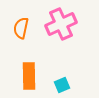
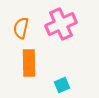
orange rectangle: moved 13 px up
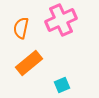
pink cross: moved 4 px up
orange rectangle: rotated 52 degrees clockwise
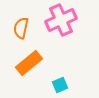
cyan square: moved 2 px left
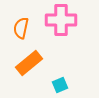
pink cross: rotated 24 degrees clockwise
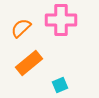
orange semicircle: rotated 35 degrees clockwise
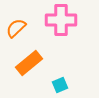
orange semicircle: moved 5 px left
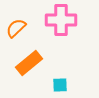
cyan square: rotated 21 degrees clockwise
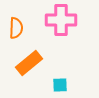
orange semicircle: rotated 135 degrees clockwise
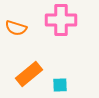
orange semicircle: rotated 105 degrees clockwise
orange rectangle: moved 11 px down
